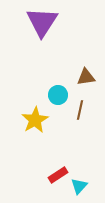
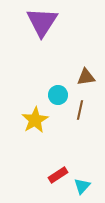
cyan triangle: moved 3 px right
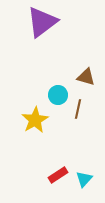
purple triangle: rotated 20 degrees clockwise
brown triangle: rotated 24 degrees clockwise
brown line: moved 2 px left, 1 px up
cyan triangle: moved 2 px right, 7 px up
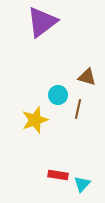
brown triangle: moved 1 px right
yellow star: rotated 12 degrees clockwise
red rectangle: rotated 42 degrees clockwise
cyan triangle: moved 2 px left, 5 px down
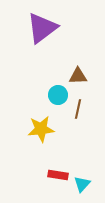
purple triangle: moved 6 px down
brown triangle: moved 9 px left, 1 px up; rotated 18 degrees counterclockwise
yellow star: moved 6 px right, 9 px down; rotated 12 degrees clockwise
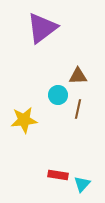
yellow star: moved 17 px left, 9 px up
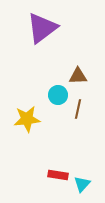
yellow star: moved 3 px right, 1 px up
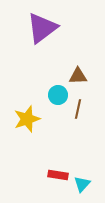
yellow star: rotated 12 degrees counterclockwise
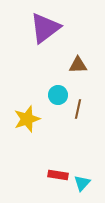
purple triangle: moved 3 px right
brown triangle: moved 11 px up
cyan triangle: moved 1 px up
